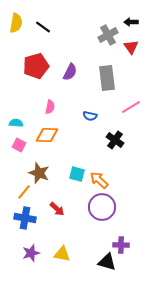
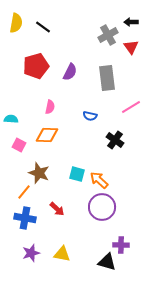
cyan semicircle: moved 5 px left, 4 px up
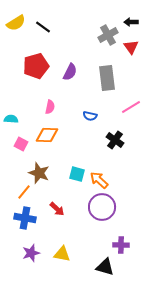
yellow semicircle: rotated 48 degrees clockwise
pink square: moved 2 px right, 1 px up
black triangle: moved 2 px left, 5 px down
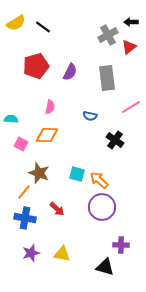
red triangle: moved 2 px left; rotated 28 degrees clockwise
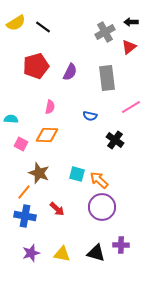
gray cross: moved 3 px left, 3 px up
blue cross: moved 2 px up
black triangle: moved 9 px left, 14 px up
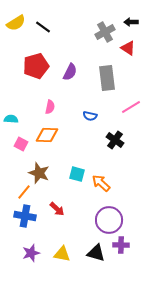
red triangle: moved 1 px left, 1 px down; rotated 49 degrees counterclockwise
orange arrow: moved 2 px right, 3 px down
purple circle: moved 7 px right, 13 px down
